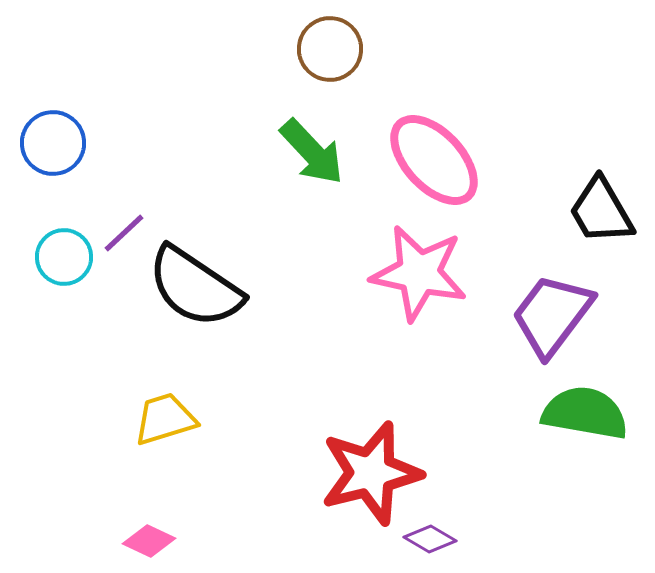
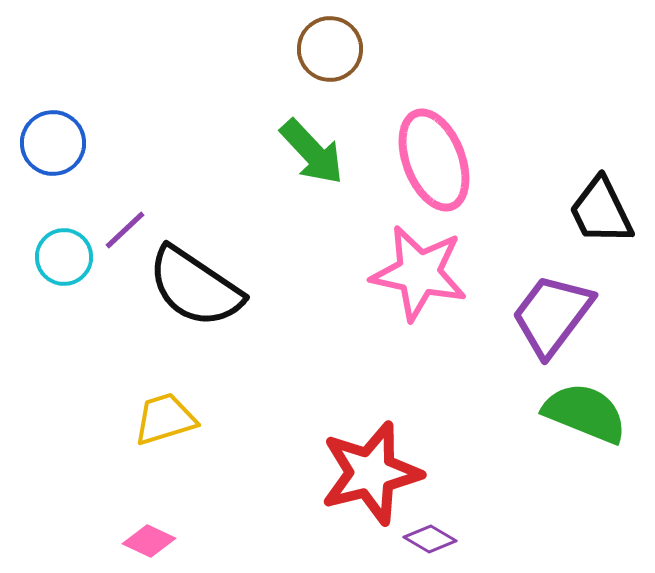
pink ellipse: rotated 22 degrees clockwise
black trapezoid: rotated 4 degrees clockwise
purple line: moved 1 px right, 3 px up
green semicircle: rotated 12 degrees clockwise
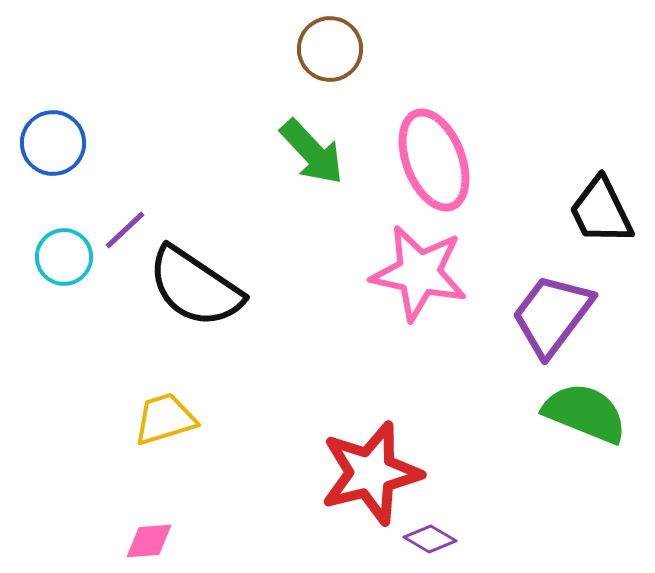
pink diamond: rotated 30 degrees counterclockwise
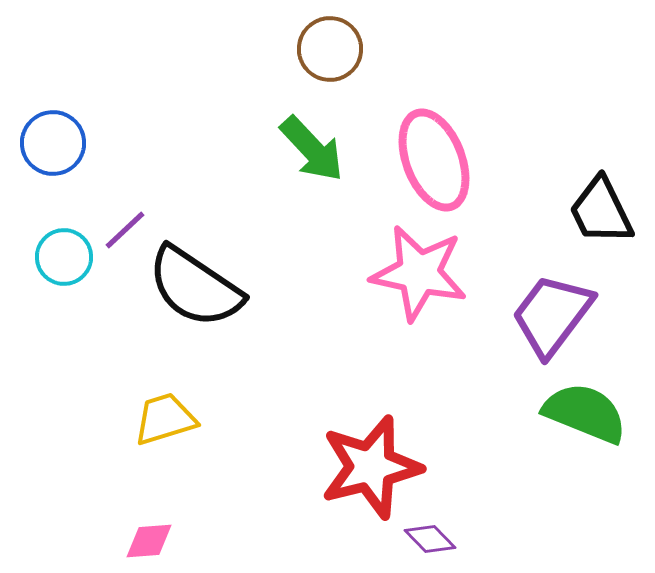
green arrow: moved 3 px up
red star: moved 6 px up
purple diamond: rotated 15 degrees clockwise
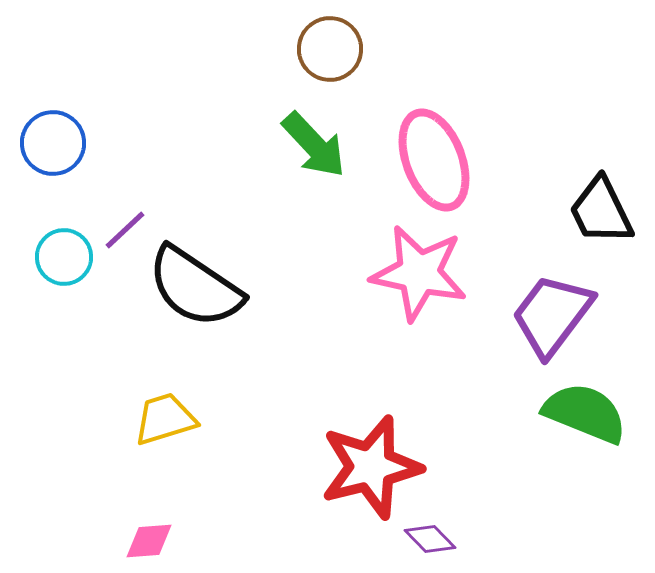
green arrow: moved 2 px right, 4 px up
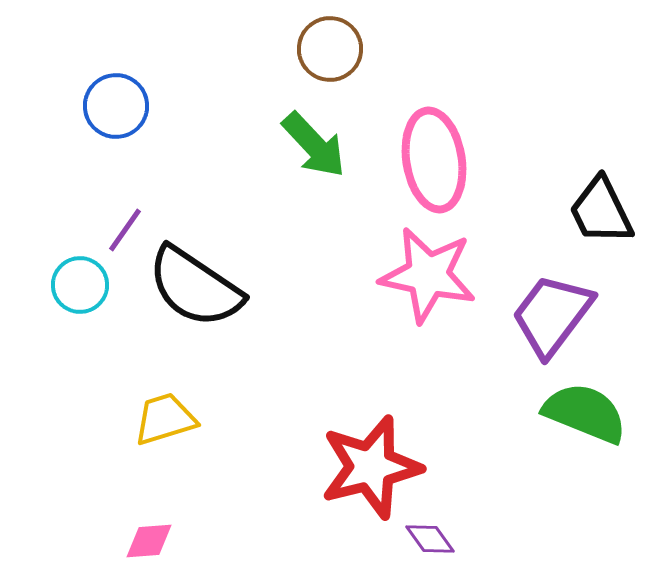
blue circle: moved 63 px right, 37 px up
pink ellipse: rotated 12 degrees clockwise
purple line: rotated 12 degrees counterclockwise
cyan circle: moved 16 px right, 28 px down
pink star: moved 9 px right, 2 px down
purple diamond: rotated 9 degrees clockwise
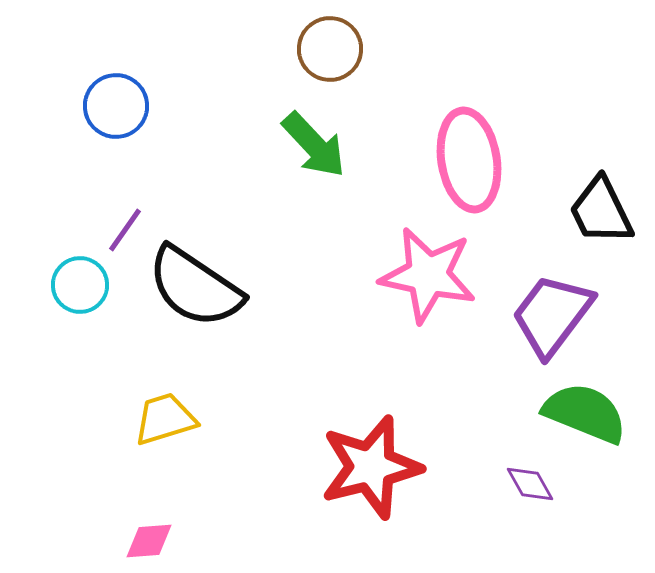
pink ellipse: moved 35 px right
purple diamond: moved 100 px right, 55 px up; rotated 6 degrees clockwise
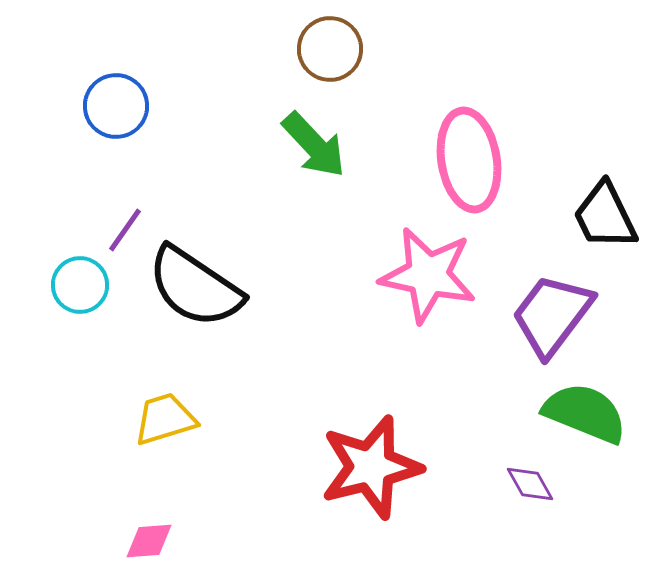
black trapezoid: moved 4 px right, 5 px down
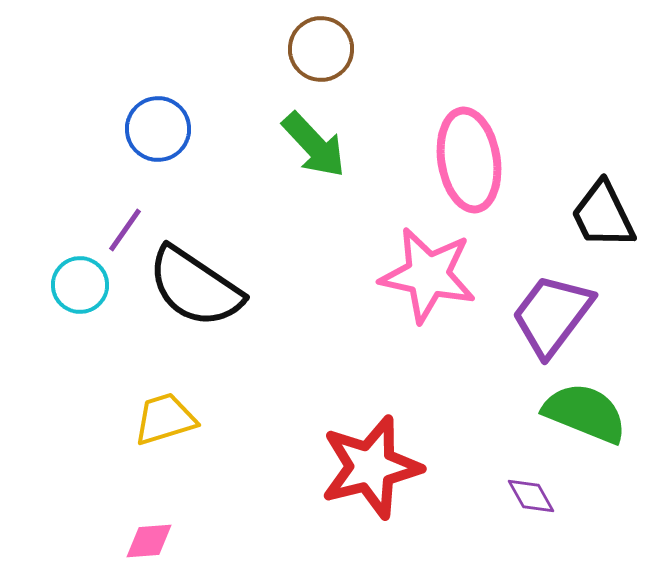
brown circle: moved 9 px left
blue circle: moved 42 px right, 23 px down
black trapezoid: moved 2 px left, 1 px up
purple diamond: moved 1 px right, 12 px down
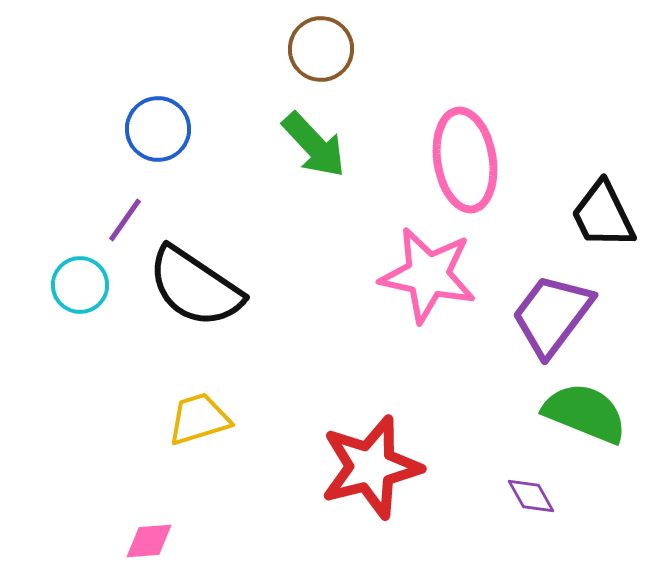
pink ellipse: moved 4 px left
purple line: moved 10 px up
yellow trapezoid: moved 34 px right
